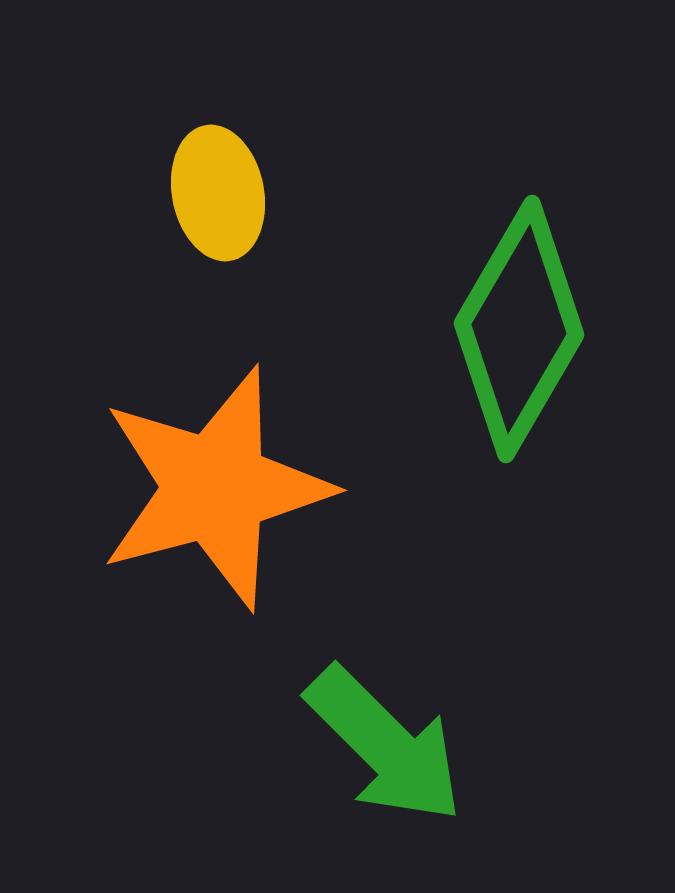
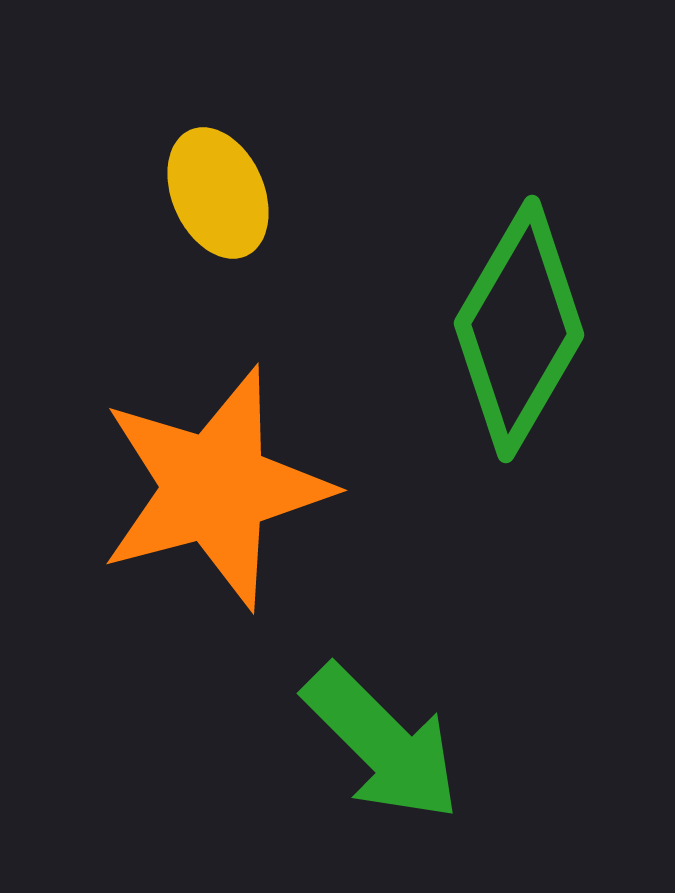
yellow ellipse: rotated 13 degrees counterclockwise
green arrow: moved 3 px left, 2 px up
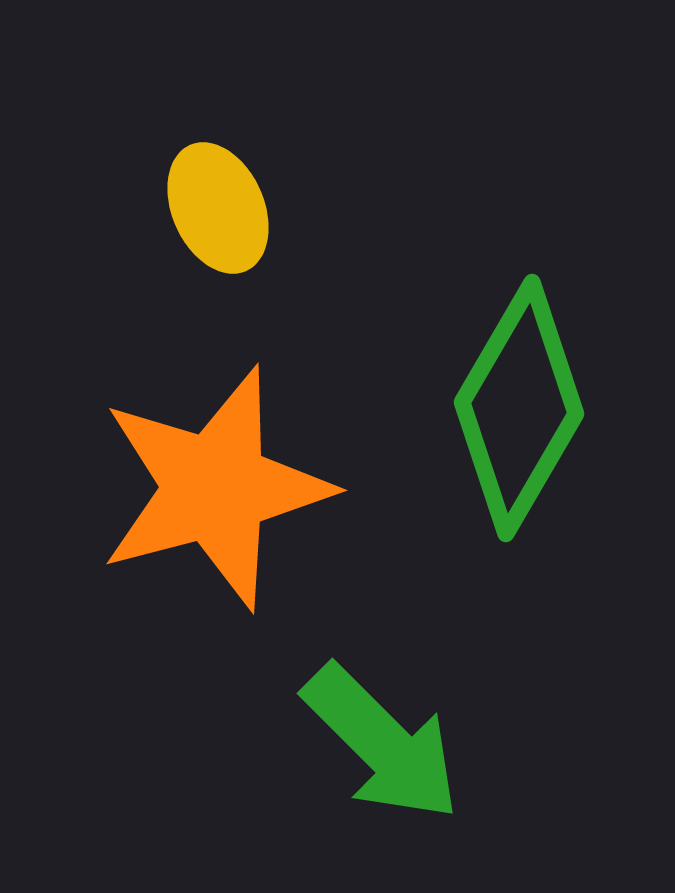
yellow ellipse: moved 15 px down
green diamond: moved 79 px down
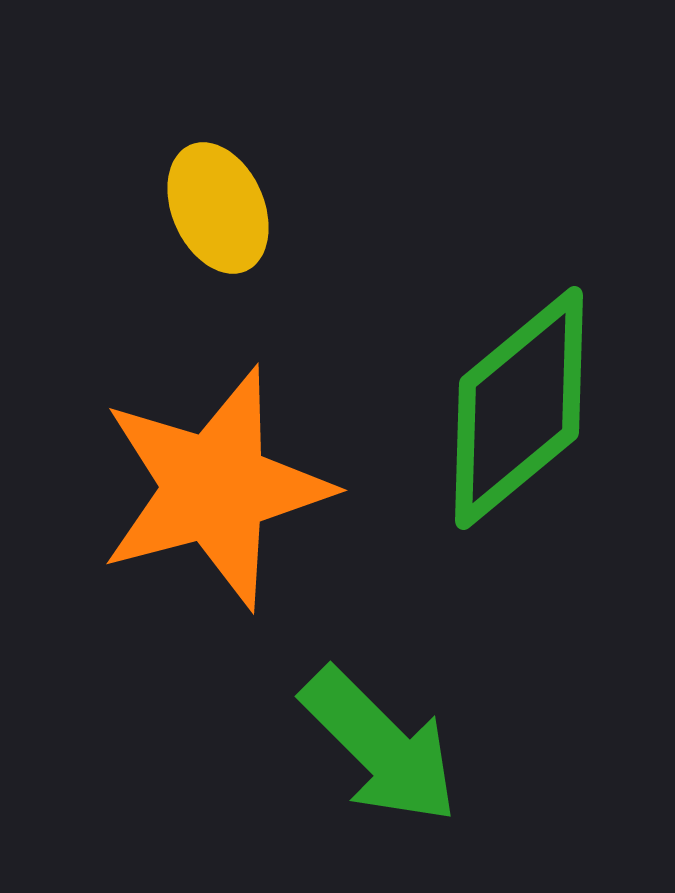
green diamond: rotated 20 degrees clockwise
green arrow: moved 2 px left, 3 px down
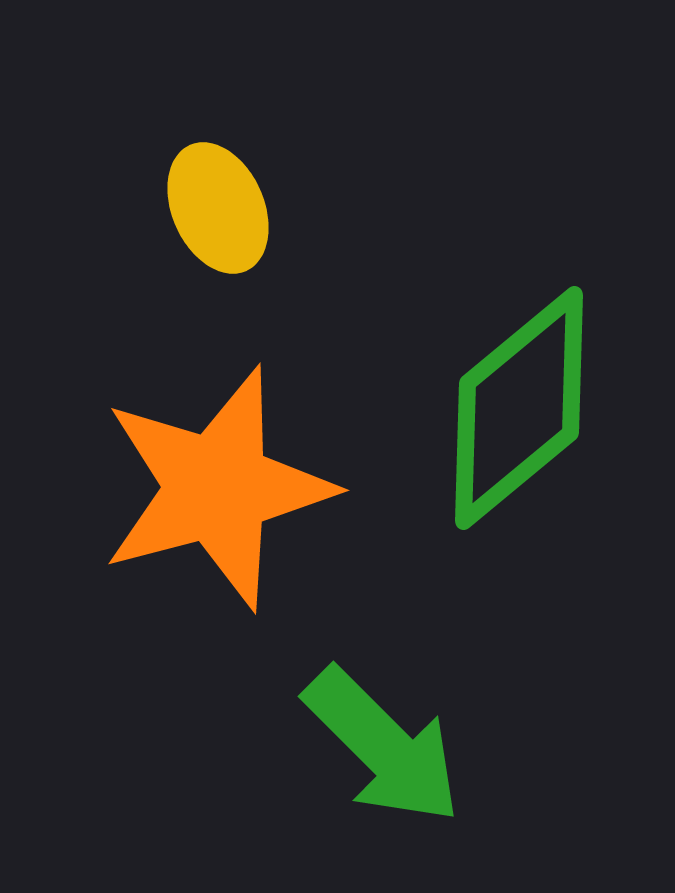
orange star: moved 2 px right
green arrow: moved 3 px right
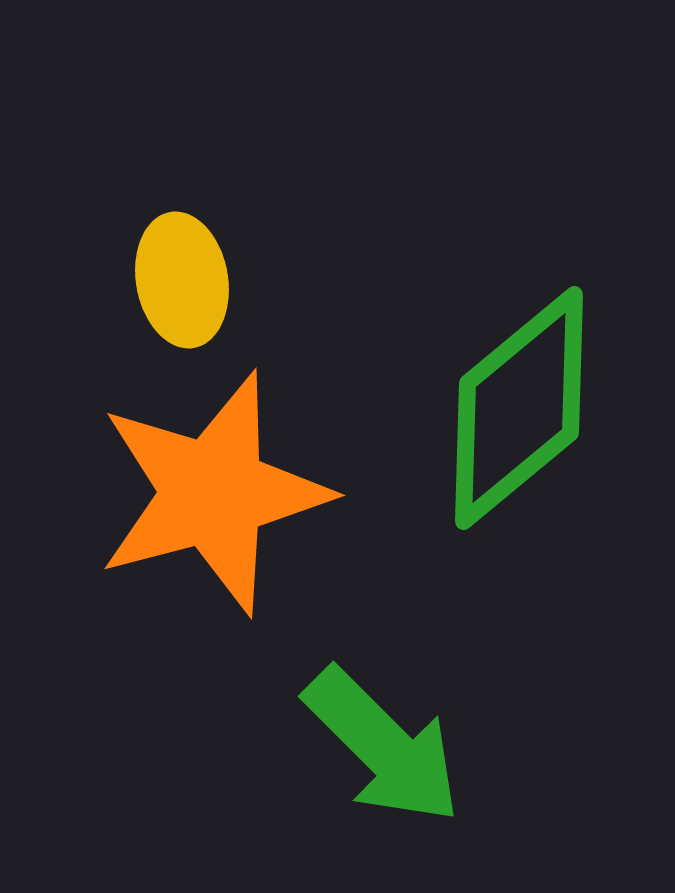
yellow ellipse: moved 36 px left, 72 px down; rotated 14 degrees clockwise
orange star: moved 4 px left, 5 px down
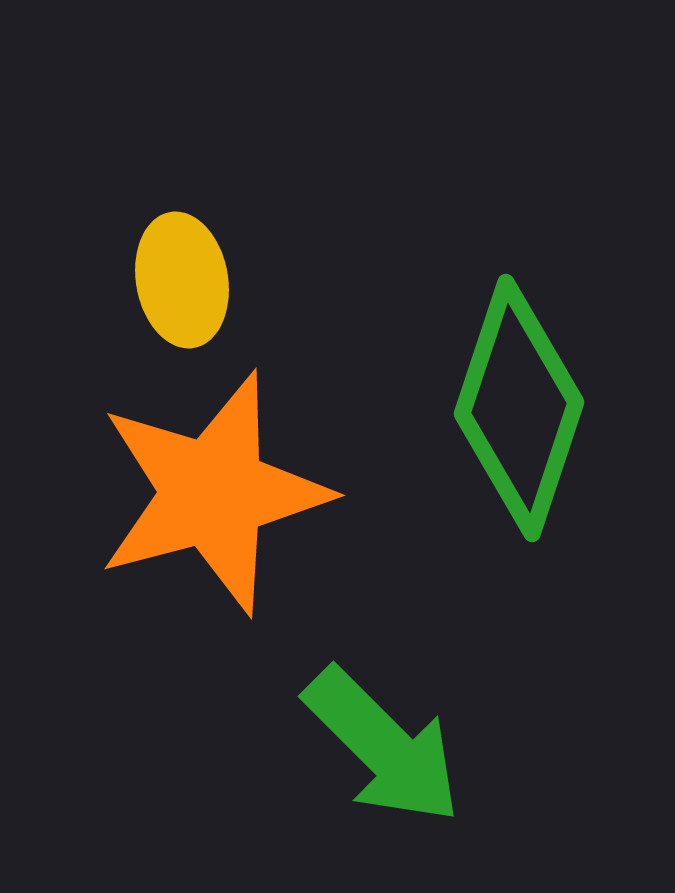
green diamond: rotated 32 degrees counterclockwise
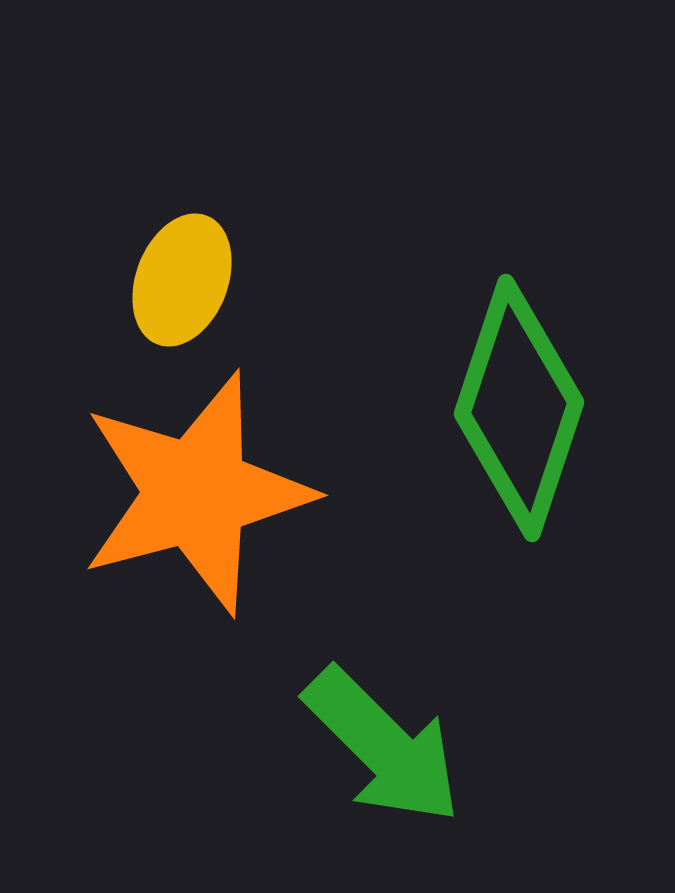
yellow ellipse: rotated 31 degrees clockwise
orange star: moved 17 px left
